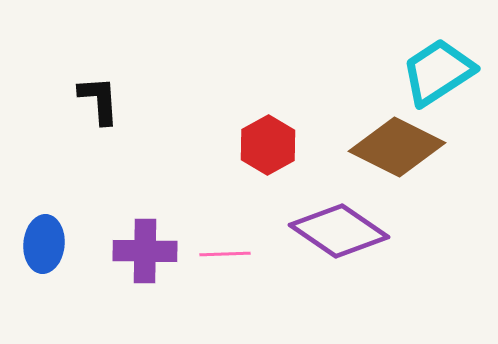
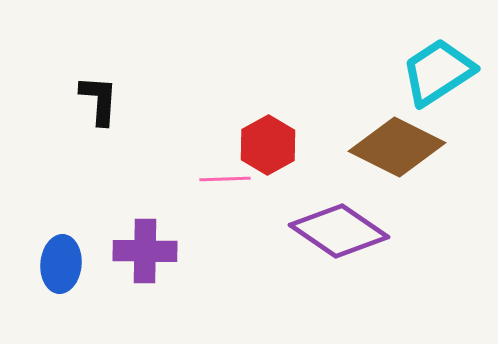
black L-shape: rotated 8 degrees clockwise
blue ellipse: moved 17 px right, 20 px down
pink line: moved 75 px up
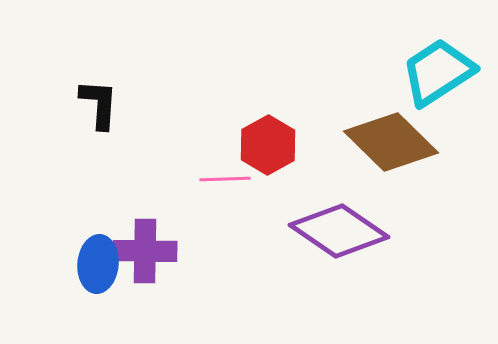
black L-shape: moved 4 px down
brown diamond: moved 6 px left, 5 px up; rotated 18 degrees clockwise
blue ellipse: moved 37 px right
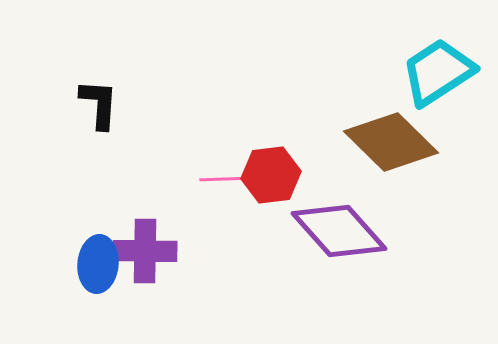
red hexagon: moved 3 px right, 30 px down; rotated 22 degrees clockwise
purple diamond: rotated 14 degrees clockwise
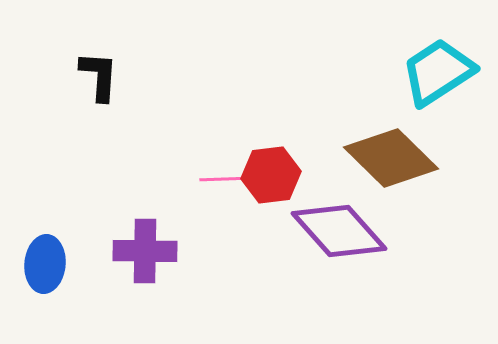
black L-shape: moved 28 px up
brown diamond: moved 16 px down
blue ellipse: moved 53 px left
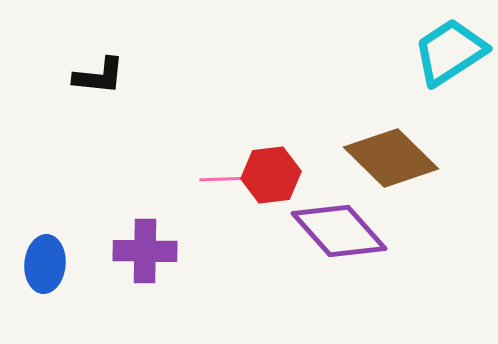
cyan trapezoid: moved 12 px right, 20 px up
black L-shape: rotated 92 degrees clockwise
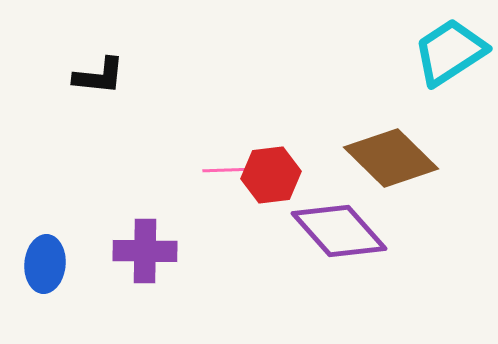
pink line: moved 3 px right, 9 px up
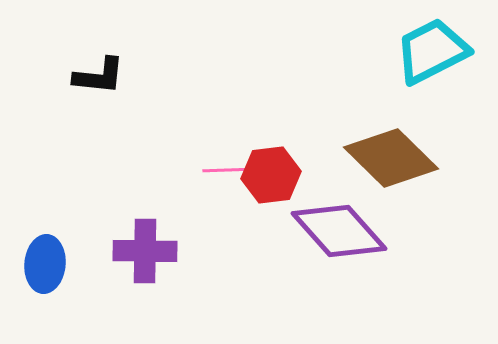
cyan trapezoid: moved 18 px left, 1 px up; rotated 6 degrees clockwise
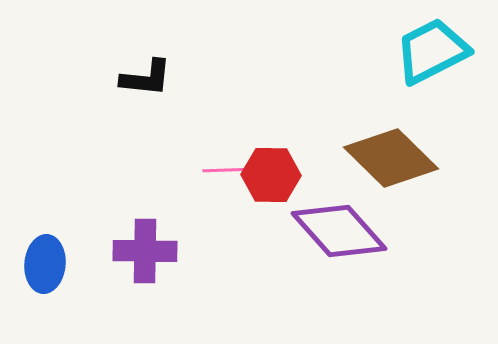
black L-shape: moved 47 px right, 2 px down
red hexagon: rotated 8 degrees clockwise
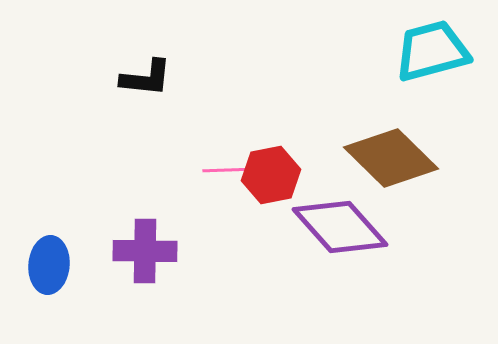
cyan trapezoid: rotated 12 degrees clockwise
red hexagon: rotated 12 degrees counterclockwise
purple diamond: moved 1 px right, 4 px up
blue ellipse: moved 4 px right, 1 px down
